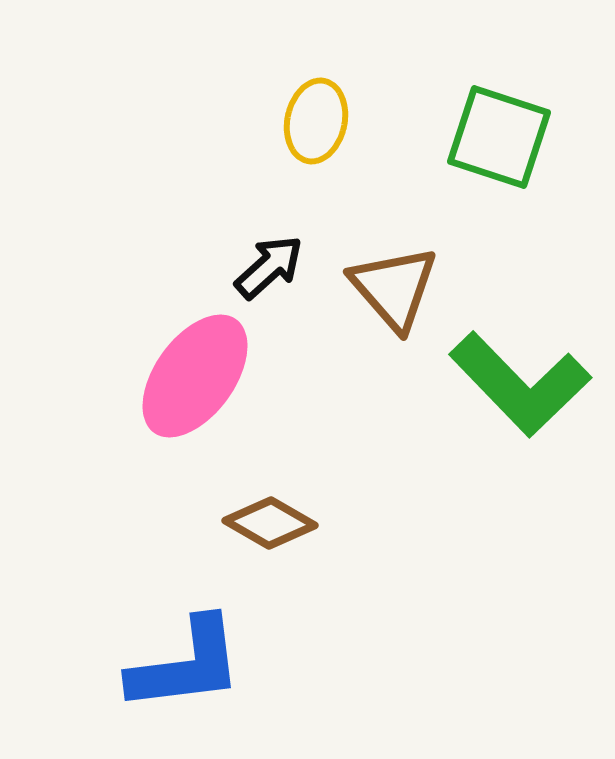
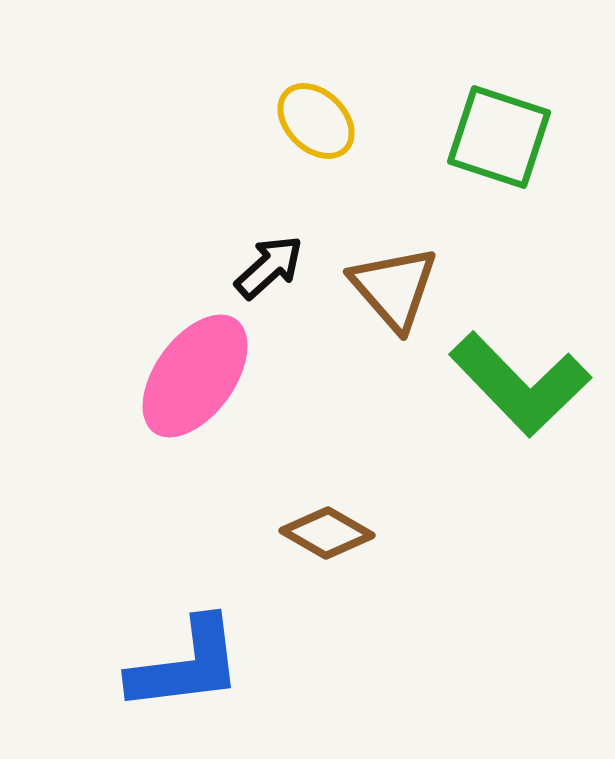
yellow ellipse: rotated 58 degrees counterclockwise
brown diamond: moved 57 px right, 10 px down
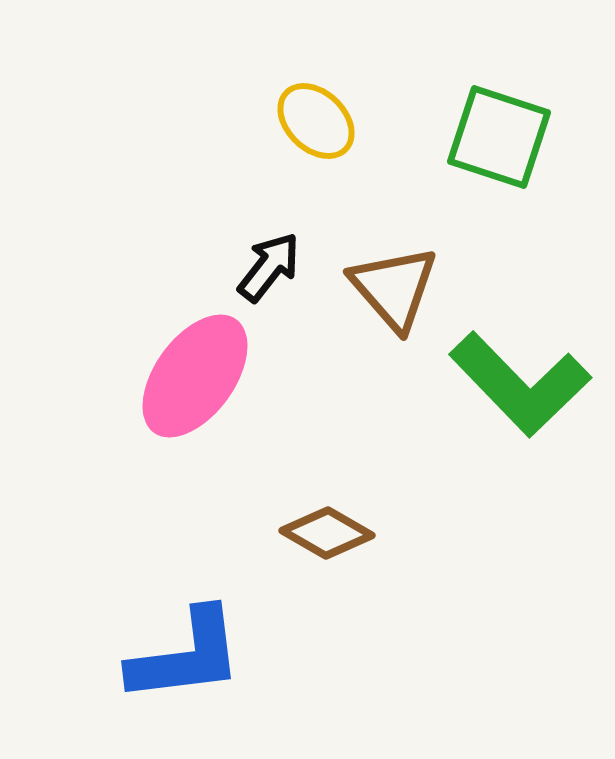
black arrow: rotated 10 degrees counterclockwise
blue L-shape: moved 9 px up
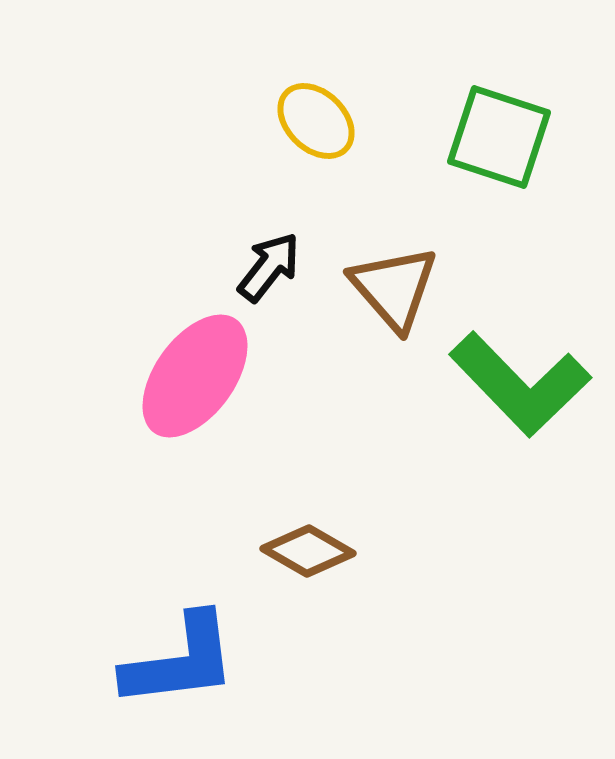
brown diamond: moved 19 px left, 18 px down
blue L-shape: moved 6 px left, 5 px down
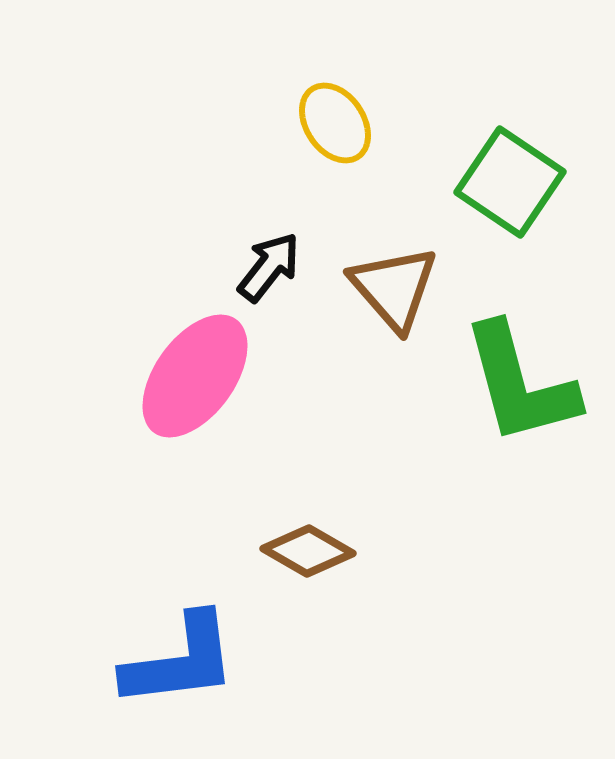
yellow ellipse: moved 19 px right, 2 px down; rotated 12 degrees clockwise
green square: moved 11 px right, 45 px down; rotated 16 degrees clockwise
green L-shape: rotated 29 degrees clockwise
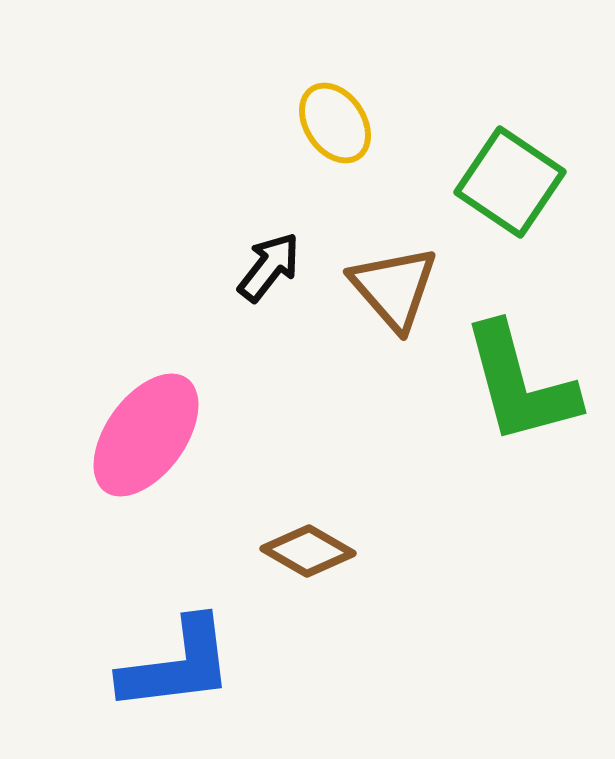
pink ellipse: moved 49 px left, 59 px down
blue L-shape: moved 3 px left, 4 px down
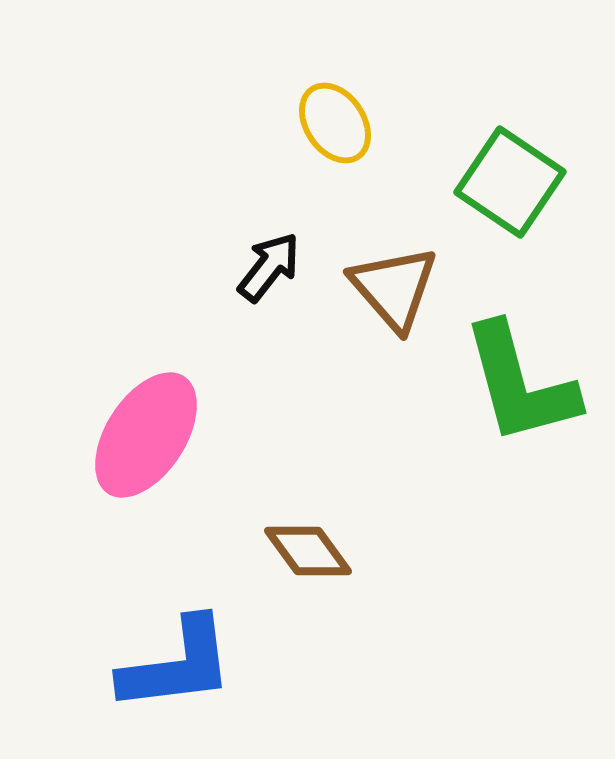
pink ellipse: rotated 3 degrees counterclockwise
brown diamond: rotated 24 degrees clockwise
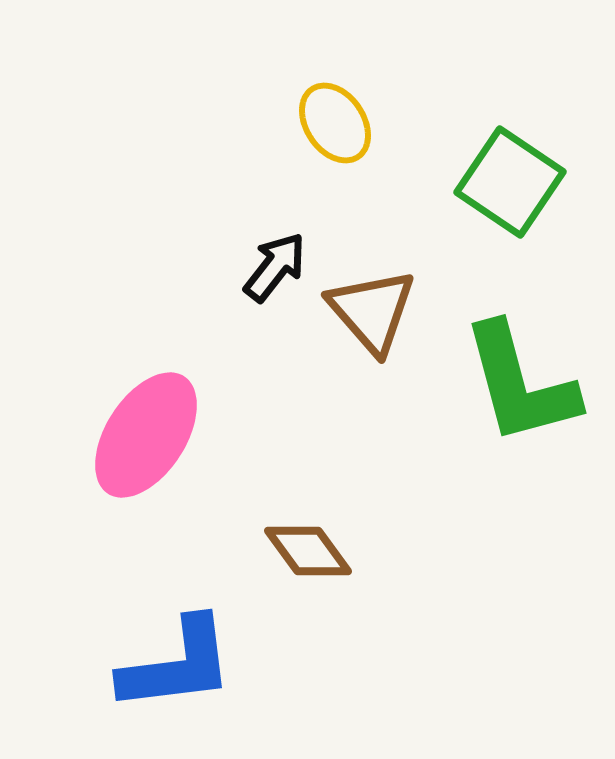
black arrow: moved 6 px right
brown triangle: moved 22 px left, 23 px down
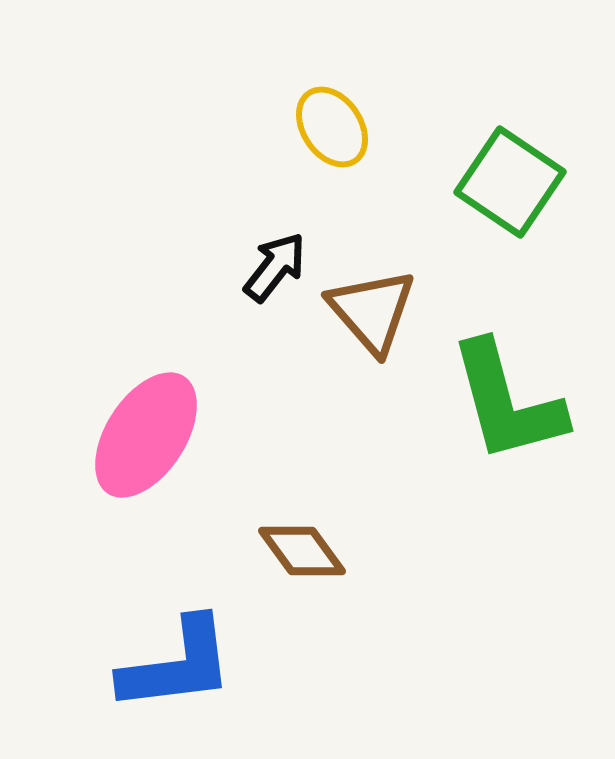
yellow ellipse: moved 3 px left, 4 px down
green L-shape: moved 13 px left, 18 px down
brown diamond: moved 6 px left
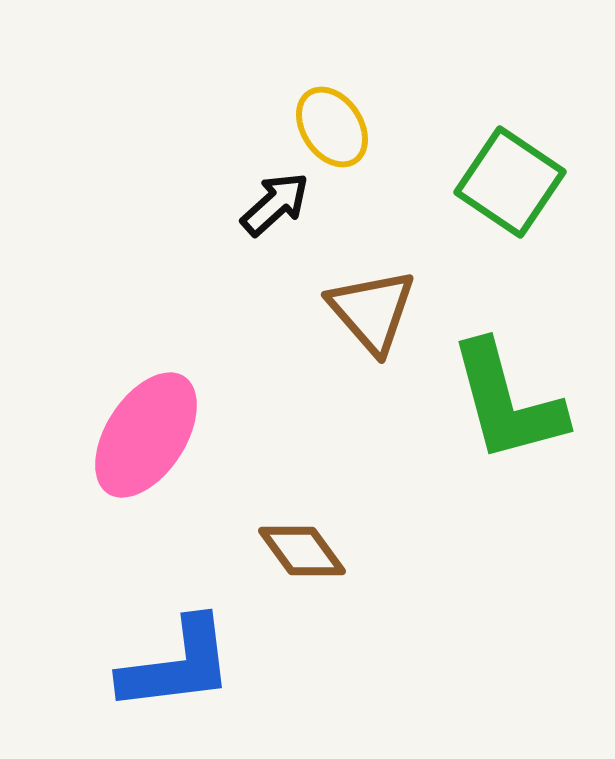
black arrow: moved 63 px up; rotated 10 degrees clockwise
